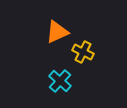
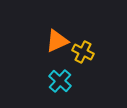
orange triangle: moved 9 px down
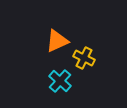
yellow cross: moved 1 px right, 6 px down
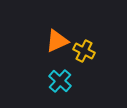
yellow cross: moved 7 px up
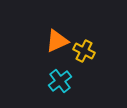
cyan cross: rotated 10 degrees clockwise
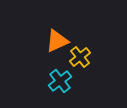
yellow cross: moved 4 px left, 6 px down; rotated 25 degrees clockwise
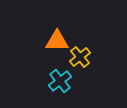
orange triangle: rotated 25 degrees clockwise
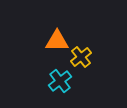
yellow cross: moved 1 px right
